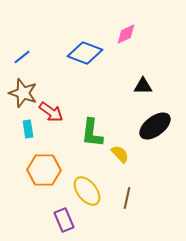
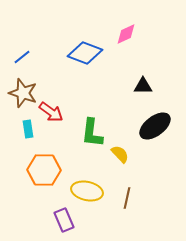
yellow ellipse: rotated 40 degrees counterclockwise
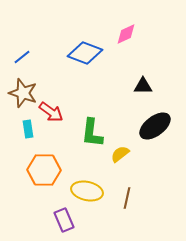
yellow semicircle: rotated 84 degrees counterclockwise
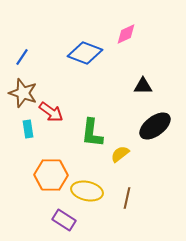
blue line: rotated 18 degrees counterclockwise
orange hexagon: moved 7 px right, 5 px down
purple rectangle: rotated 35 degrees counterclockwise
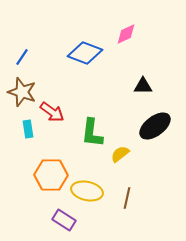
brown star: moved 1 px left, 1 px up
red arrow: moved 1 px right
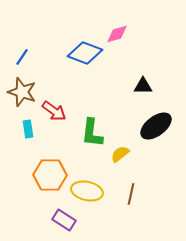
pink diamond: moved 9 px left; rotated 10 degrees clockwise
red arrow: moved 2 px right, 1 px up
black ellipse: moved 1 px right
orange hexagon: moved 1 px left
brown line: moved 4 px right, 4 px up
